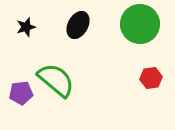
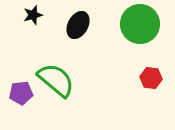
black star: moved 7 px right, 12 px up
red hexagon: rotated 15 degrees clockwise
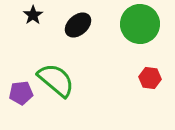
black star: rotated 18 degrees counterclockwise
black ellipse: rotated 20 degrees clockwise
red hexagon: moved 1 px left
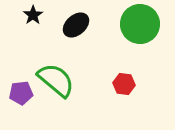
black ellipse: moved 2 px left
red hexagon: moved 26 px left, 6 px down
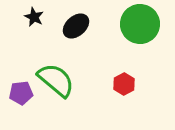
black star: moved 1 px right, 2 px down; rotated 12 degrees counterclockwise
black ellipse: moved 1 px down
red hexagon: rotated 25 degrees clockwise
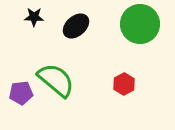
black star: rotated 24 degrees counterclockwise
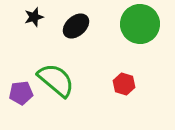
black star: rotated 18 degrees counterclockwise
red hexagon: rotated 15 degrees counterclockwise
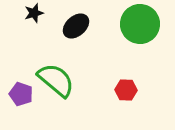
black star: moved 4 px up
red hexagon: moved 2 px right, 6 px down; rotated 15 degrees counterclockwise
purple pentagon: moved 1 px down; rotated 25 degrees clockwise
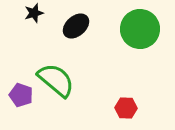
green circle: moved 5 px down
red hexagon: moved 18 px down
purple pentagon: moved 1 px down
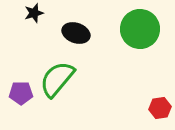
black ellipse: moved 7 px down; rotated 60 degrees clockwise
green semicircle: moved 1 px right, 1 px up; rotated 90 degrees counterclockwise
purple pentagon: moved 2 px up; rotated 20 degrees counterclockwise
red hexagon: moved 34 px right; rotated 10 degrees counterclockwise
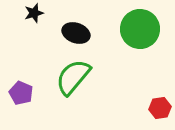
green semicircle: moved 16 px right, 2 px up
purple pentagon: rotated 25 degrees clockwise
